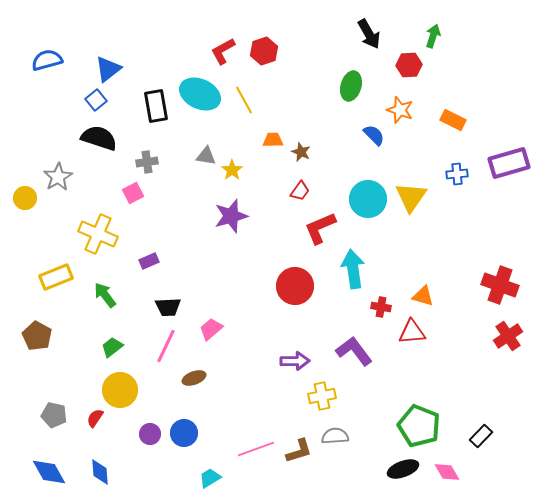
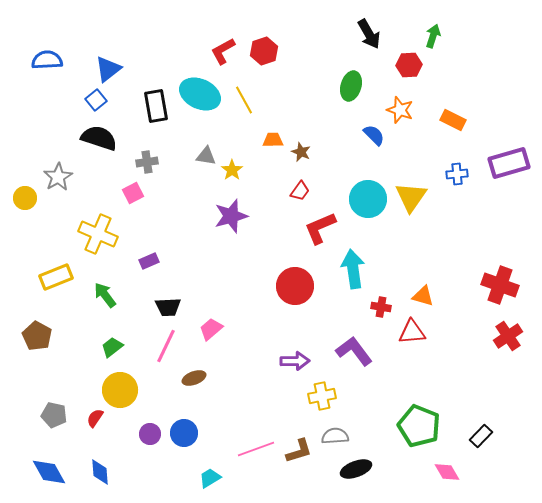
blue semicircle at (47, 60): rotated 12 degrees clockwise
black ellipse at (403, 469): moved 47 px left
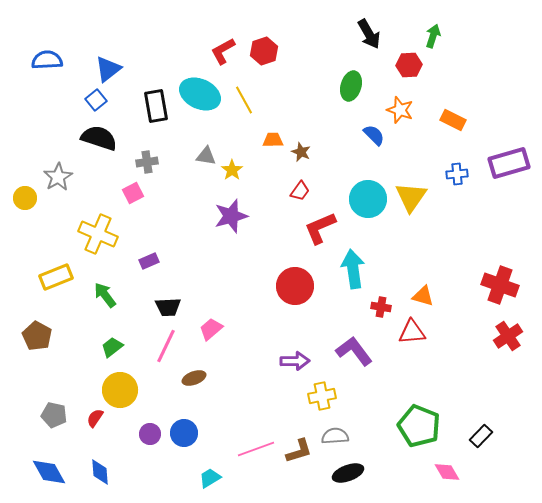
black ellipse at (356, 469): moved 8 px left, 4 px down
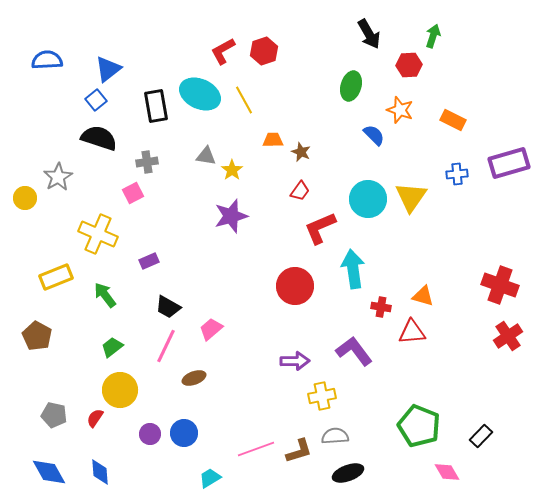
black trapezoid at (168, 307): rotated 32 degrees clockwise
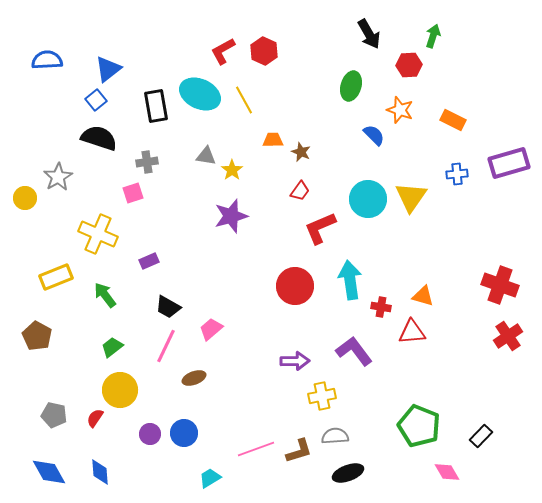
red hexagon at (264, 51): rotated 16 degrees counterclockwise
pink square at (133, 193): rotated 10 degrees clockwise
cyan arrow at (353, 269): moved 3 px left, 11 px down
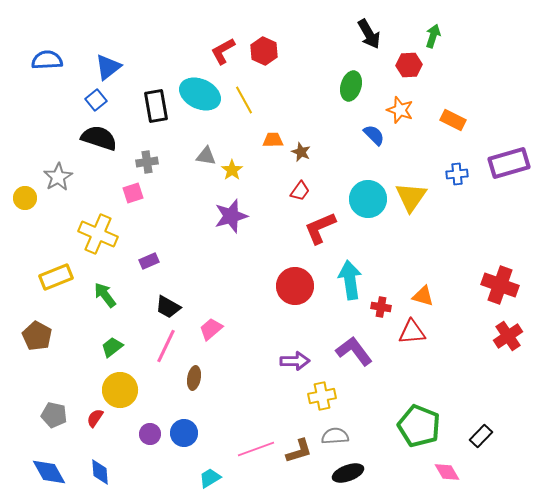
blue triangle at (108, 69): moved 2 px up
brown ellipse at (194, 378): rotated 60 degrees counterclockwise
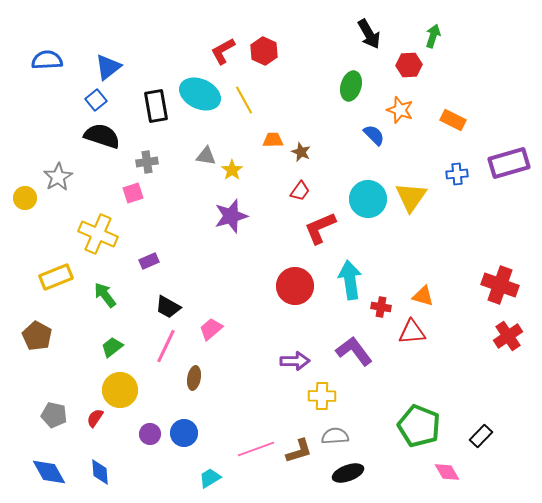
black semicircle at (99, 138): moved 3 px right, 2 px up
yellow cross at (322, 396): rotated 12 degrees clockwise
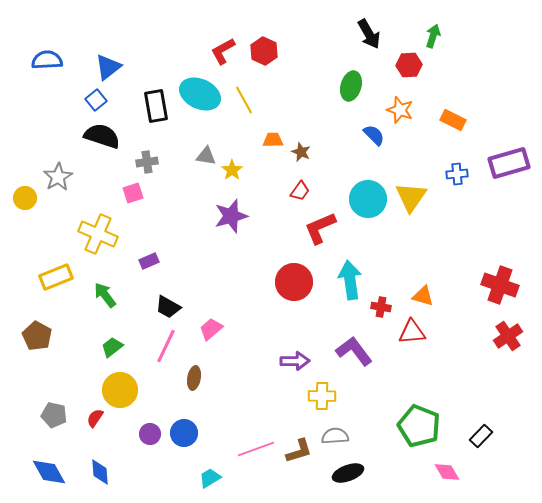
red circle at (295, 286): moved 1 px left, 4 px up
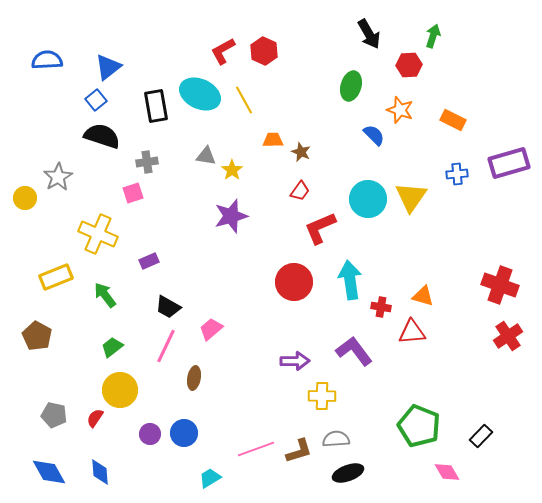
gray semicircle at (335, 436): moved 1 px right, 3 px down
